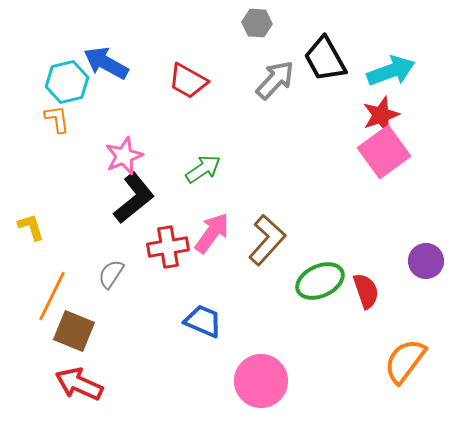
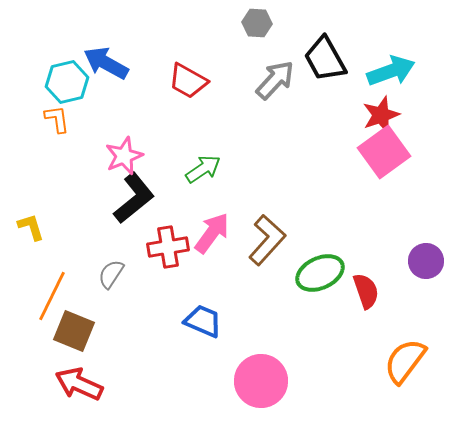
green ellipse: moved 8 px up
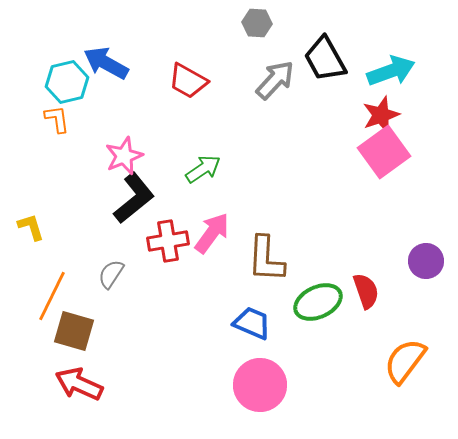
brown L-shape: moved 1 px left, 19 px down; rotated 141 degrees clockwise
red cross: moved 6 px up
green ellipse: moved 2 px left, 29 px down
blue trapezoid: moved 49 px right, 2 px down
brown square: rotated 6 degrees counterclockwise
pink circle: moved 1 px left, 4 px down
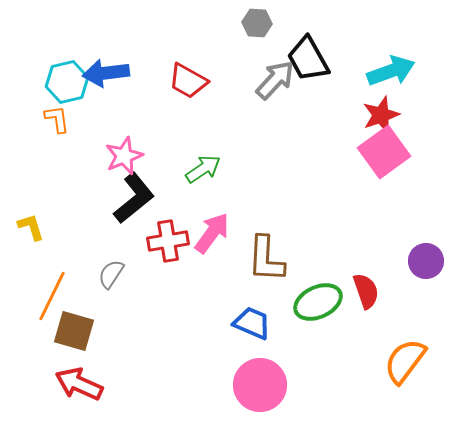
black trapezoid: moved 17 px left
blue arrow: moved 10 px down; rotated 36 degrees counterclockwise
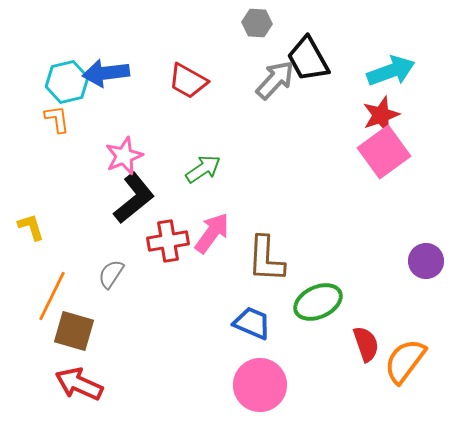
red semicircle: moved 53 px down
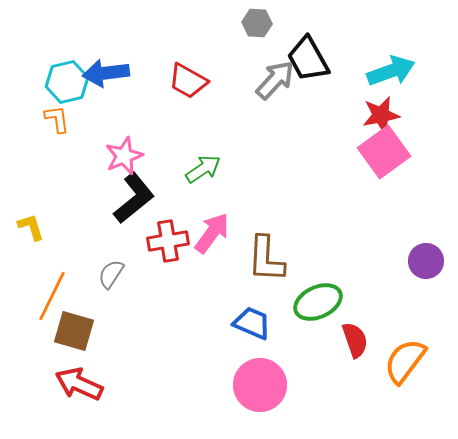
red star: rotated 9 degrees clockwise
red semicircle: moved 11 px left, 4 px up
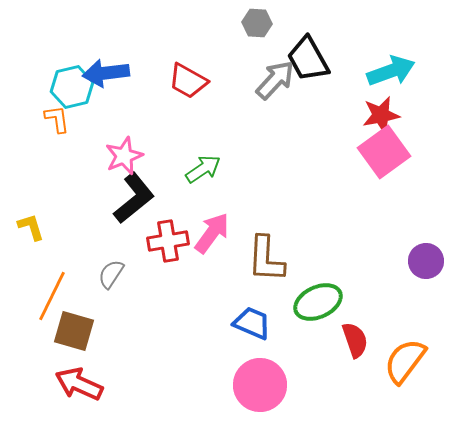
cyan hexagon: moved 5 px right, 5 px down
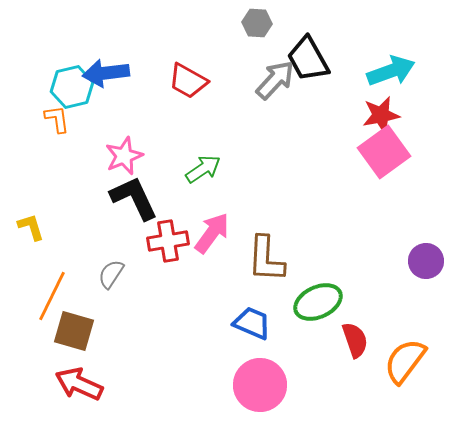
black L-shape: rotated 76 degrees counterclockwise
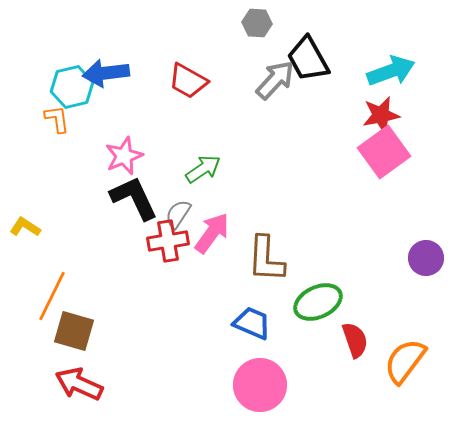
yellow L-shape: moved 6 px left; rotated 40 degrees counterclockwise
purple circle: moved 3 px up
gray semicircle: moved 67 px right, 60 px up
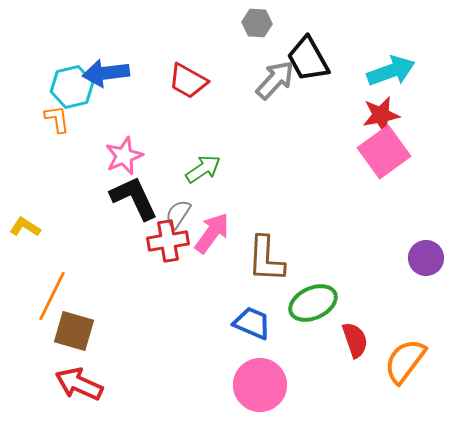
green ellipse: moved 5 px left, 1 px down
